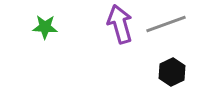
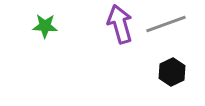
green star: moved 1 px up
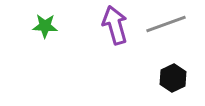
purple arrow: moved 5 px left, 1 px down
black hexagon: moved 1 px right, 6 px down
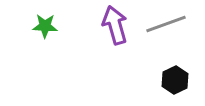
black hexagon: moved 2 px right, 2 px down
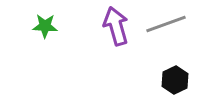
purple arrow: moved 1 px right, 1 px down
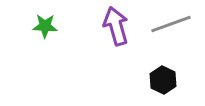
gray line: moved 5 px right
black hexagon: moved 12 px left; rotated 8 degrees counterclockwise
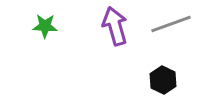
purple arrow: moved 1 px left
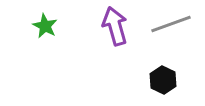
green star: rotated 25 degrees clockwise
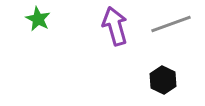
green star: moved 7 px left, 7 px up
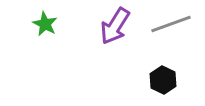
green star: moved 7 px right, 5 px down
purple arrow: rotated 132 degrees counterclockwise
